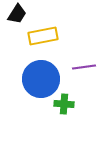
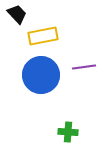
black trapezoid: rotated 75 degrees counterclockwise
blue circle: moved 4 px up
green cross: moved 4 px right, 28 px down
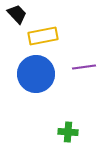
blue circle: moved 5 px left, 1 px up
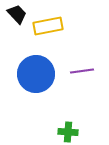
yellow rectangle: moved 5 px right, 10 px up
purple line: moved 2 px left, 4 px down
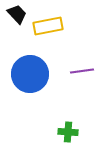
blue circle: moved 6 px left
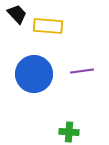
yellow rectangle: rotated 16 degrees clockwise
blue circle: moved 4 px right
green cross: moved 1 px right
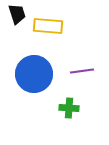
black trapezoid: rotated 25 degrees clockwise
green cross: moved 24 px up
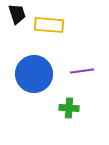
yellow rectangle: moved 1 px right, 1 px up
